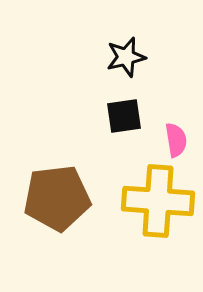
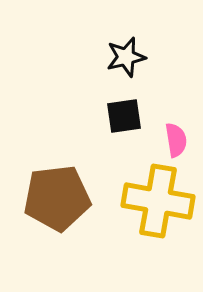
yellow cross: rotated 6 degrees clockwise
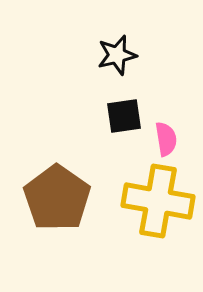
black star: moved 9 px left, 2 px up
pink semicircle: moved 10 px left, 1 px up
brown pentagon: rotated 30 degrees counterclockwise
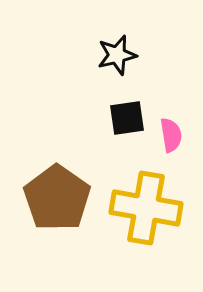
black square: moved 3 px right, 2 px down
pink semicircle: moved 5 px right, 4 px up
yellow cross: moved 12 px left, 7 px down
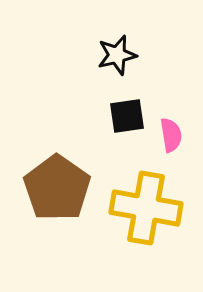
black square: moved 2 px up
brown pentagon: moved 10 px up
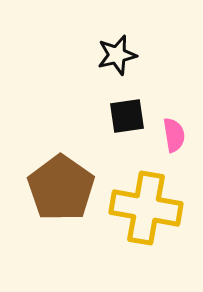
pink semicircle: moved 3 px right
brown pentagon: moved 4 px right
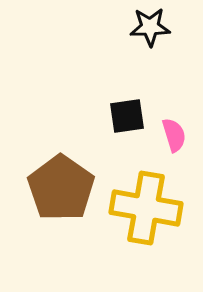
black star: moved 33 px right, 28 px up; rotated 12 degrees clockwise
pink semicircle: rotated 8 degrees counterclockwise
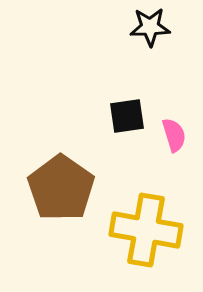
yellow cross: moved 22 px down
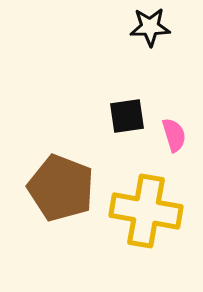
brown pentagon: rotated 14 degrees counterclockwise
yellow cross: moved 19 px up
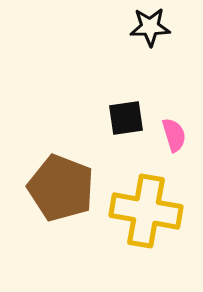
black square: moved 1 px left, 2 px down
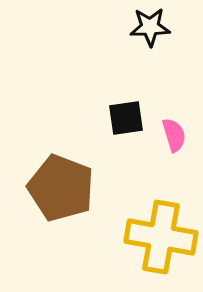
yellow cross: moved 15 px right, 26 px down
